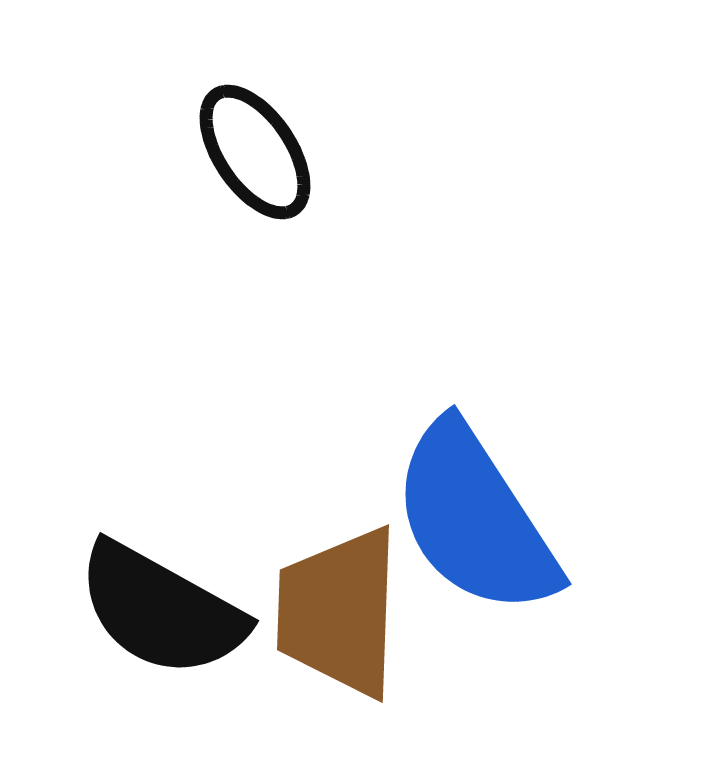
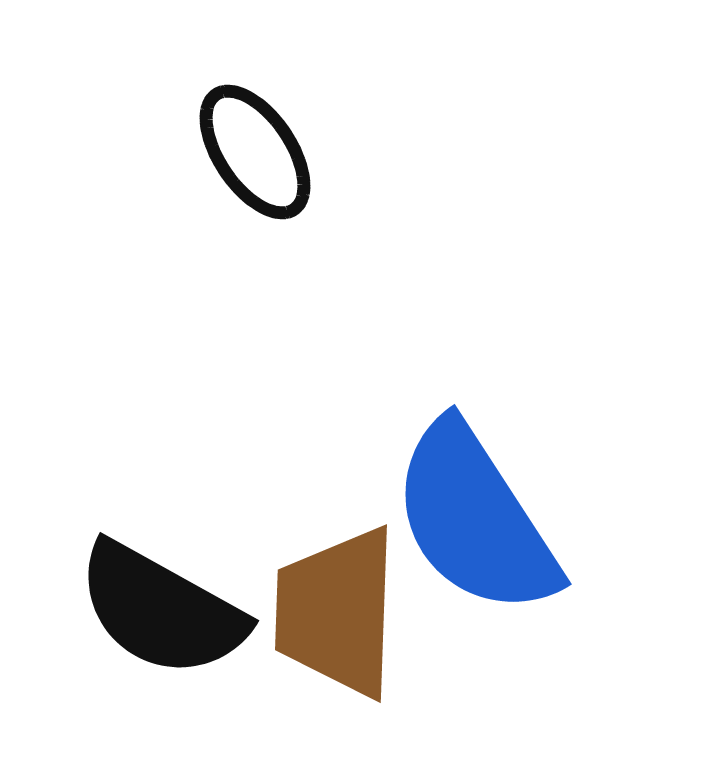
brown trapezoid: moved 2 px left
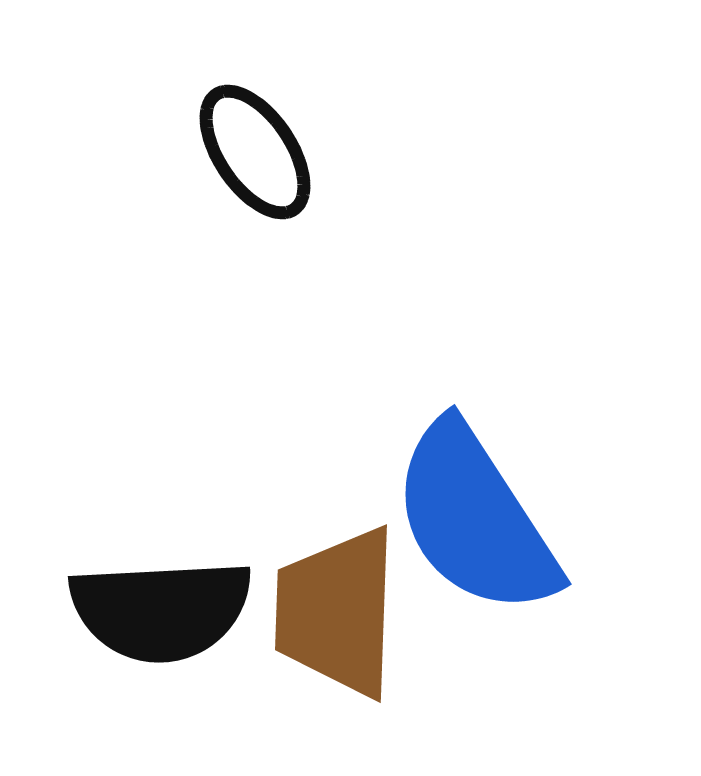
black semicircle: rotated 32 degrees counterclockwise
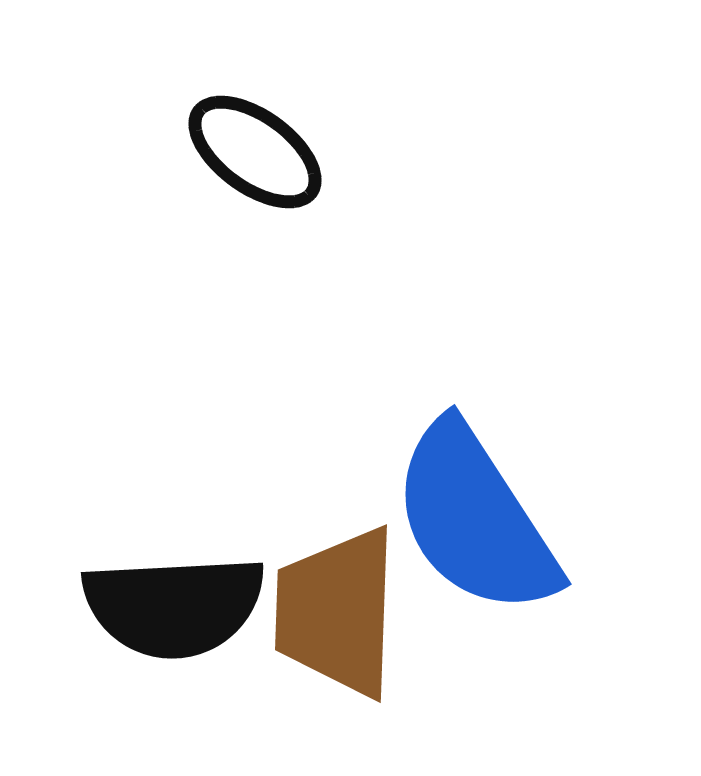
black ellipse: rotated 20 degrees counterclockwise
black semicircle: moved 13 px right, 4 px up
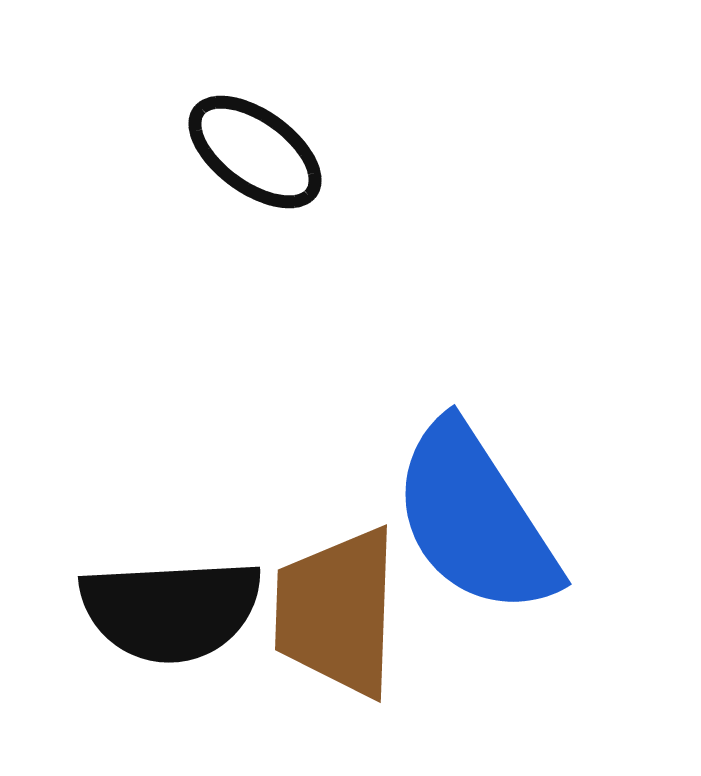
black semicircle: moved 3 px left, 4 px down
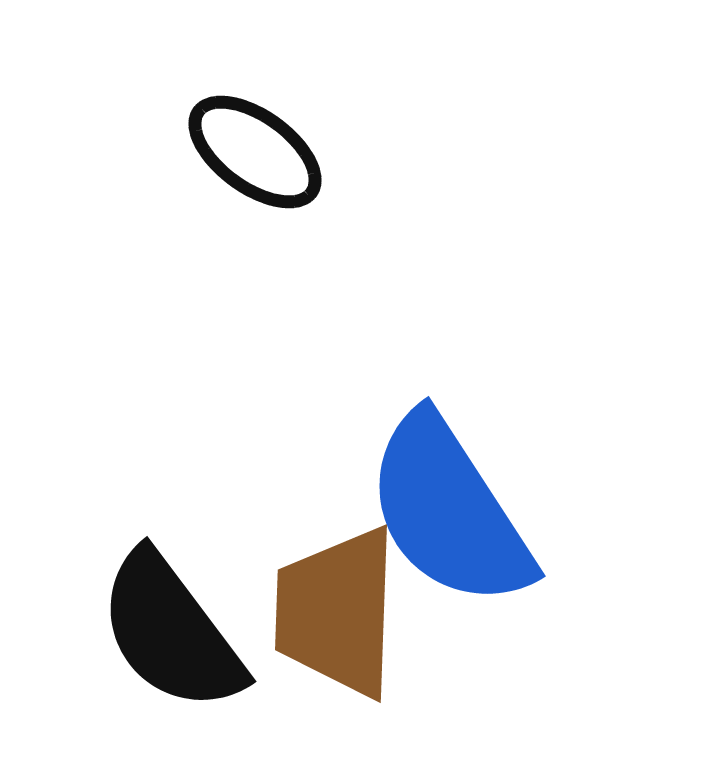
blue semicircle: moved 26 px left, 8 px up
black semicircle: moved 22 px down; rotated 56 degrees clockwise
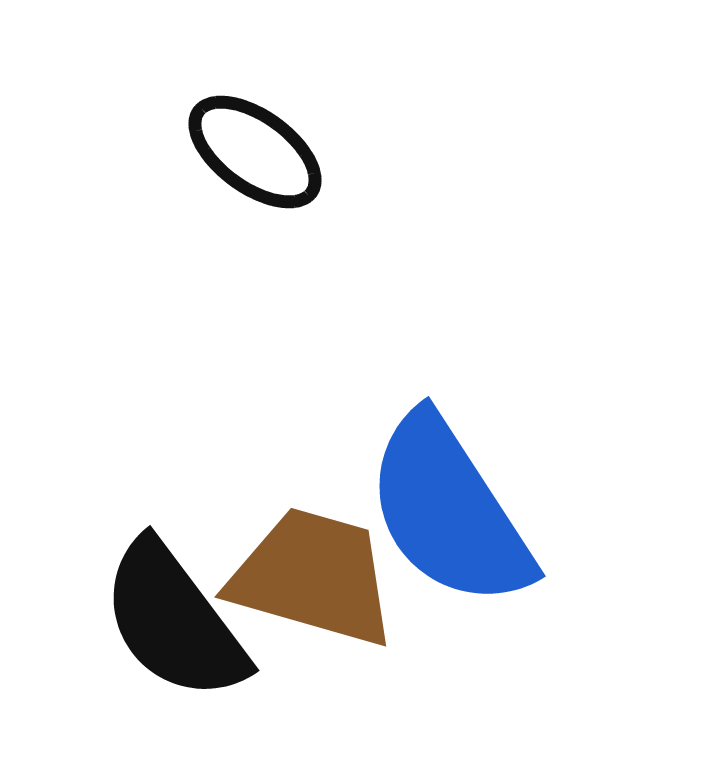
brown trapezoid: moved 24 px left, 35 px up; rotated 104 degrees clockwise
black semicircle: moved 3 px right, 11 px up
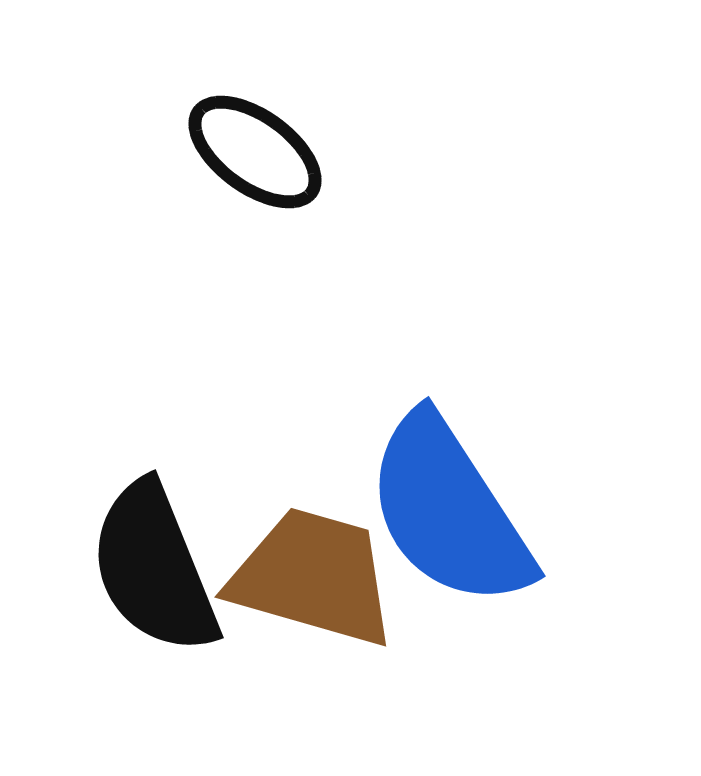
black semicircle: moved 20 px left, 53 px up; rotated 15 degrees clockwise
